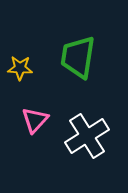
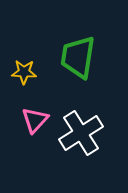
yellow star: moved 4 px right, 4 px down
white cross: moved 6 px left, 3 px up
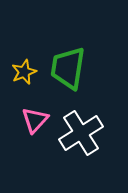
green trapezoid: moved 10 px left, 11 px down
yellow star: rotated 25 degrees counterclockwise
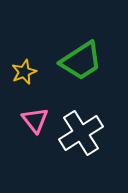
green trapezoid: moved 13 px right, 7 px up; rotated 132 degrees counterclockwise
pink triangle: rotated 20 degrees counterclockwise
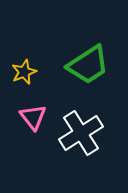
green trapezoid: moved 7 px right, 4 px down
pink triangle: moved 2 px left, 3 px up
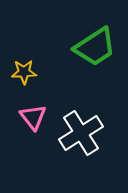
green trapezoid: moved 7 px right, 18 px up
yellow star: rotated 20 degrees clockwise
